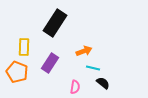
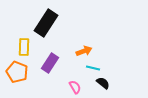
black rectangle: moved 9 px left
pink semicircle: rotated 40 degrees counterclockwise
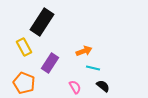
black rectangle: moved 4 px left, 1 px up
yellow rectangle: rotated 30 degrees counterclockwise
orange pentagon: moved 7 px right, 11 px down
black semicircle: moved 3 px down
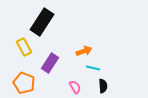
black semicircle: rotated 48 degrees clockwise
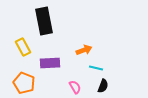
black rectangle: moved 2 px right, 1 px up; rotated 44 degrees counterclockwise
yellow rectangle: moved 1 px left
orange arrow: moved 1 px up
purple rectangle: rotated 54 degrees clockwise
cyan line: moved 3 px right
black semicircle: rotated 24 degrees clockwise
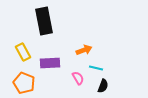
yellow rectangle: moved 5 px down
pink semicircle: moved 3 px right, 9 px up
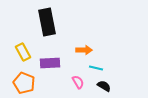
black rectangle: moved 3 px right, 1 px down
orange arrow: rotated 21 degrees clockwise
pink semicircle: moved 4 px down
black semicircle: moved 1 px right; rotated 80 degrees counterclockwise
